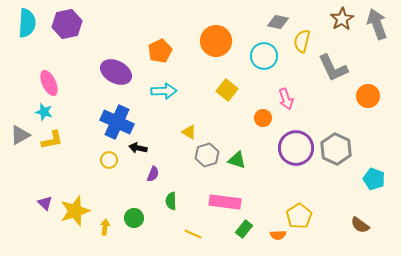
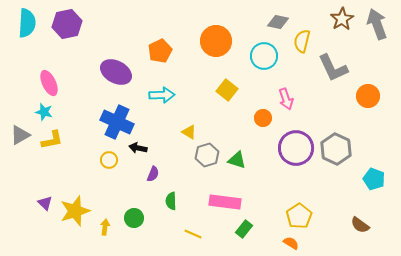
cyan arrow at (164, 91): moved 2 px left, 4 px down
orange semicircle at (278, 235): moved 13 px right, 8 px down; rotated 147 degrees counterclockwise
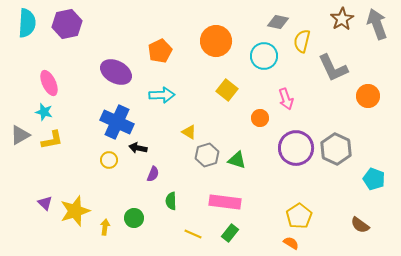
orange circle at (263, 118): moved 3 px left
green rectangle at (244, 229): moved 14 px left, 4 px down
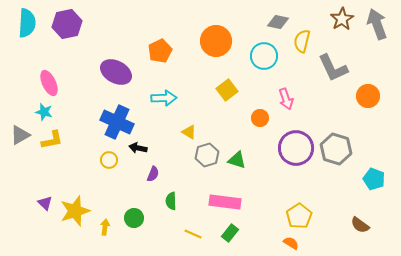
yellow square at (227, 90): rotated 15 degrees clockwise
cyan arrow at (162, 95): moved 2 px right, 3 px down
gray hexagon at (336, 149): rotated 8 degrees counterclockwise
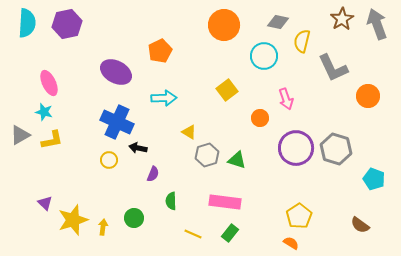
orange circle at (216, 41): moved 8 px right, 16 px up
yellow star at (75, 211): moved 2 px left, 9 px down
yellow arrow at (105, 227): moved 2 px left
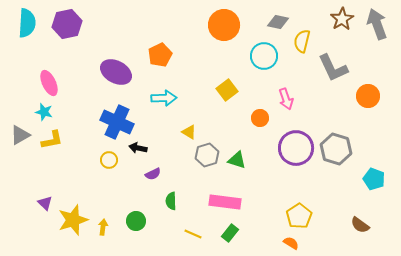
orange pentagon at (160, 51): moved 4 px down
purple semicircle at (153, 174): rotated 42 degrees clockwise
green circle at (134, 218): moved 2 px right, 3 px down
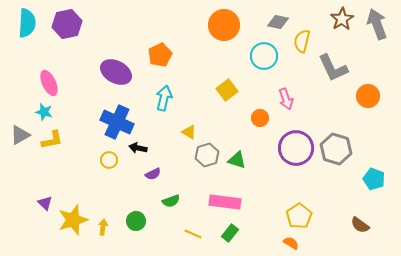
cyan arrow at (164, 98): rotated 75 degrees counterclockwise
green semicircle at (171, 201): rotated 108 degrees counterclockwise
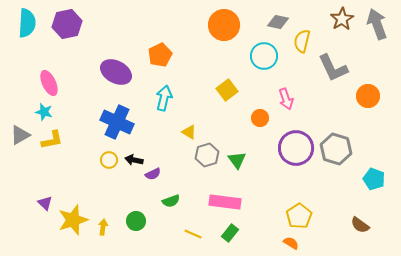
black arrow at (138, 148): moved 4 px left, 12 px down
green triangle at (237, 160): rotated 36 degrees clockwise
